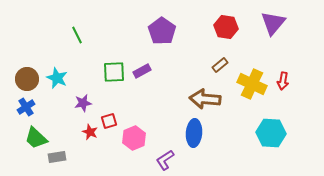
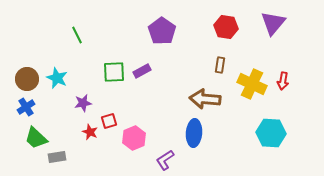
brown rectangle: rotated 42 degrees counterclockwise
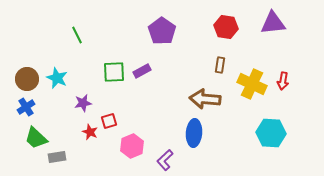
purple triangle: rotated 44 degrees clockwise
pink hexagon: moved 2 px left, 8 px down
purple L-shape: rotated 10 degrees counterclockwise
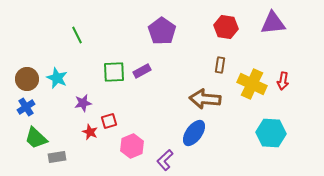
blue ellipse: rotated 32 degrees clockwise
